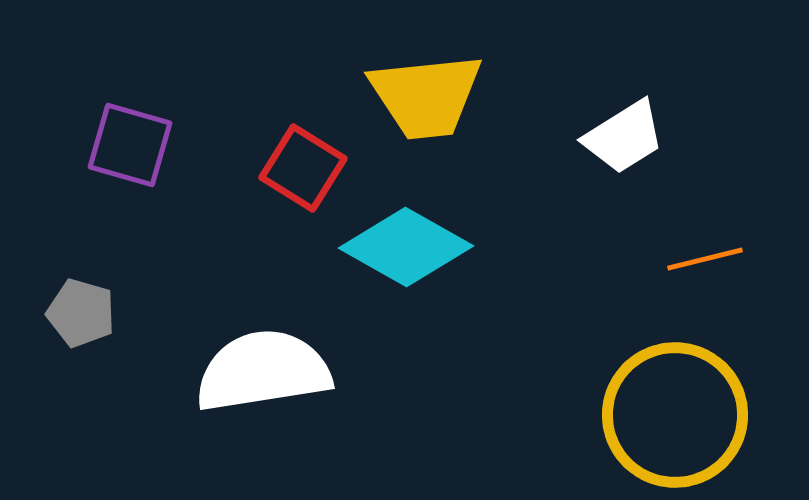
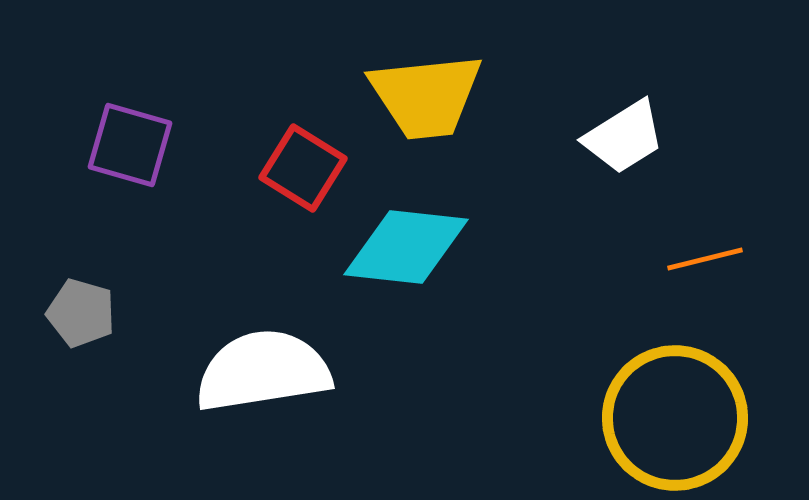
cyan diamond: rotated 23 degrees counterclockwise
yellow circle: moved 3 px down
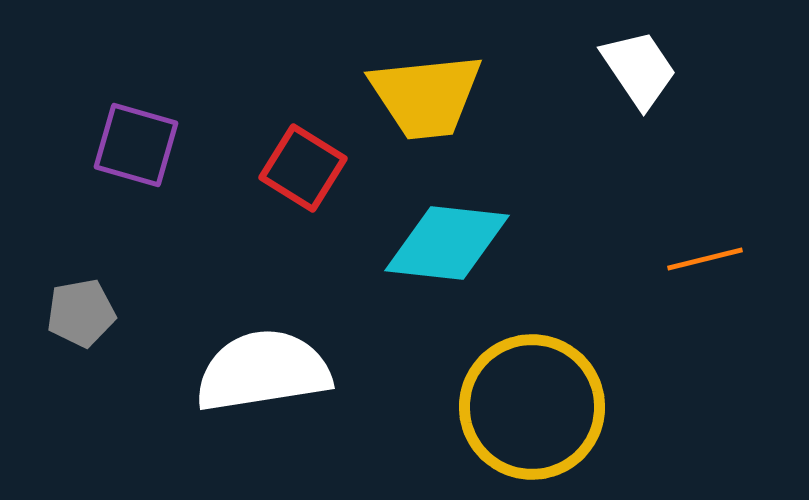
white trapezoid: moved 15 px right, 68 px up; rotated 92 degrees counterclockwise
purple square: moved 6 px right
cyan diamond: moved 41 px right, 4 px up
gray pentagon: rotated 26 degrees counterclockwise
yellow circle: moved 143 px left, 11 px up
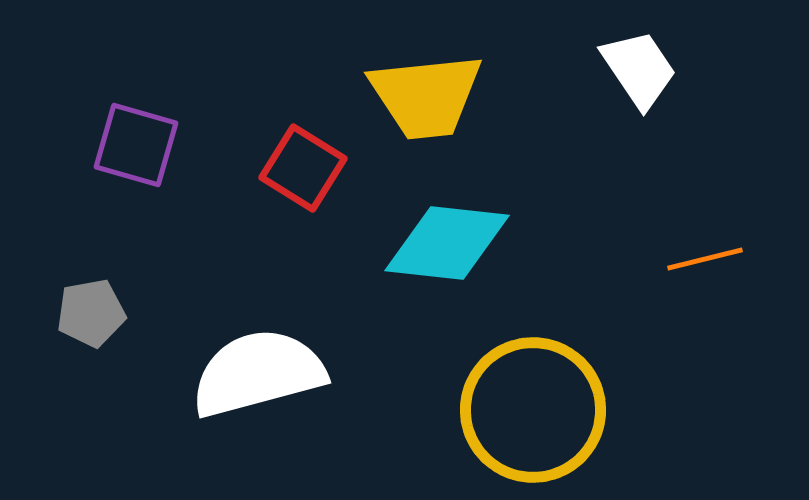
gray pentagon: moved 10 px right
white semicircle: moved 5 px left, 2 px down; rotated 6 degrees counterclockwise
yellow circle: moved 1 px right, 3 px down
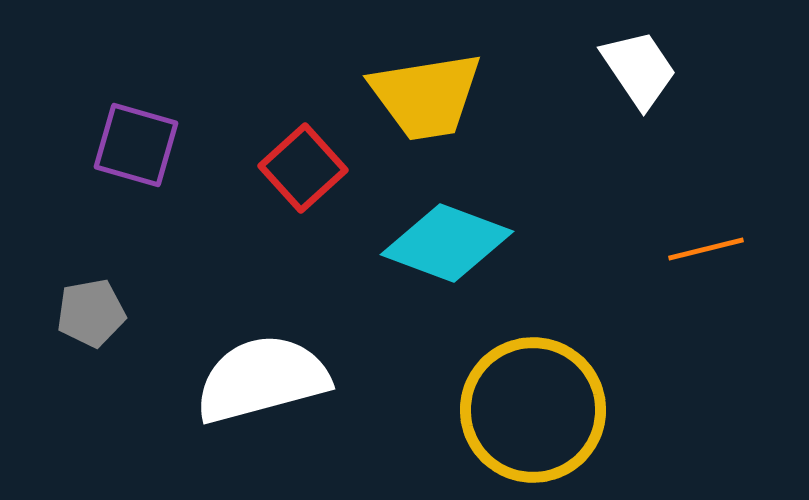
yellow trapezoid: rotated 3 degrees counterclockwise
red square: rotated 16 degrees clockwise
cyan diamond: rotated 14 degrees clockwise
orange line: moved 1 px right, 10 px up
white semicircle: moved 4 px right, 6 px down
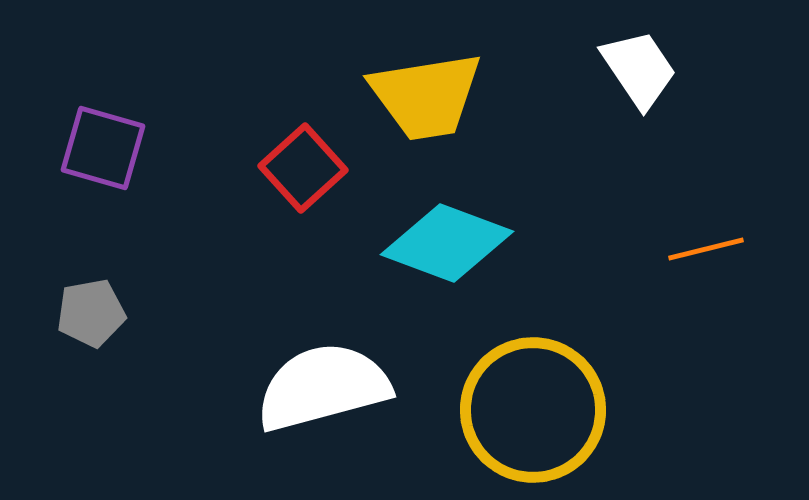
purple square: moved 33 px left, 3 px down
white semicircle: moved 61 px right, 8 px down
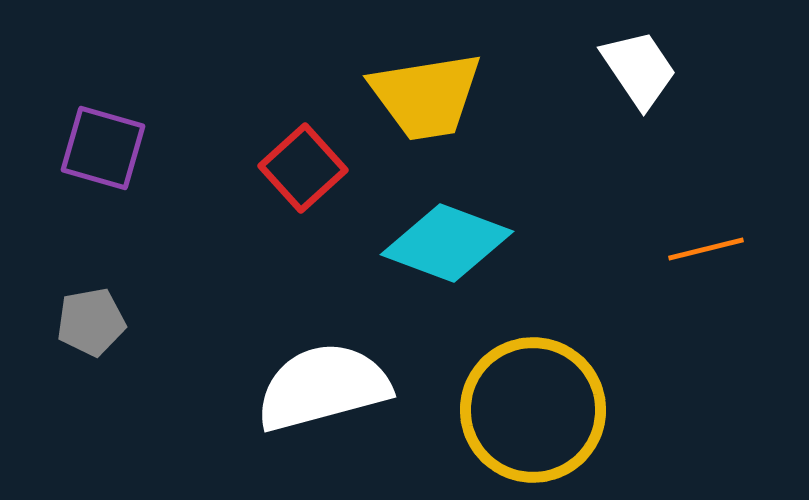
gray pentagon: moved 9 px down
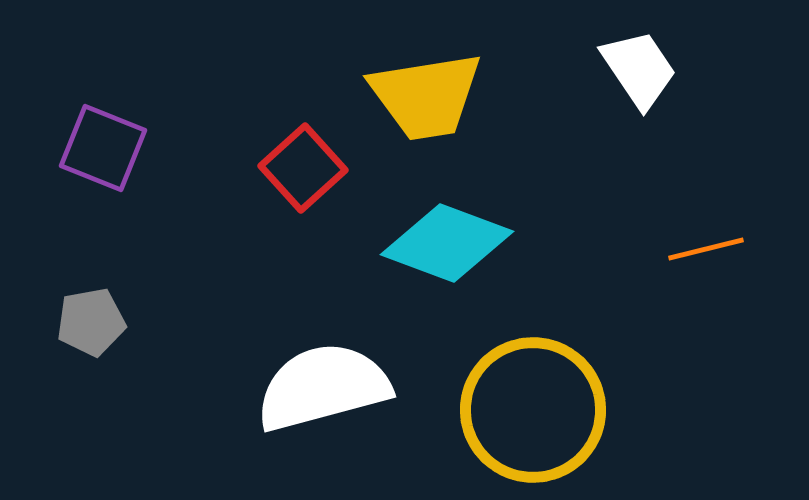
purple square: rotated 6 degrees clockwise
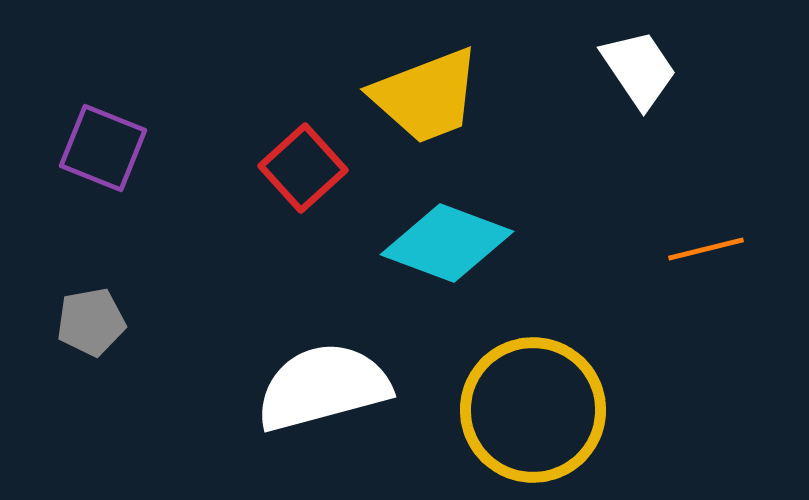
yellow trapezoid: rotated 12 degrees counterclockwise
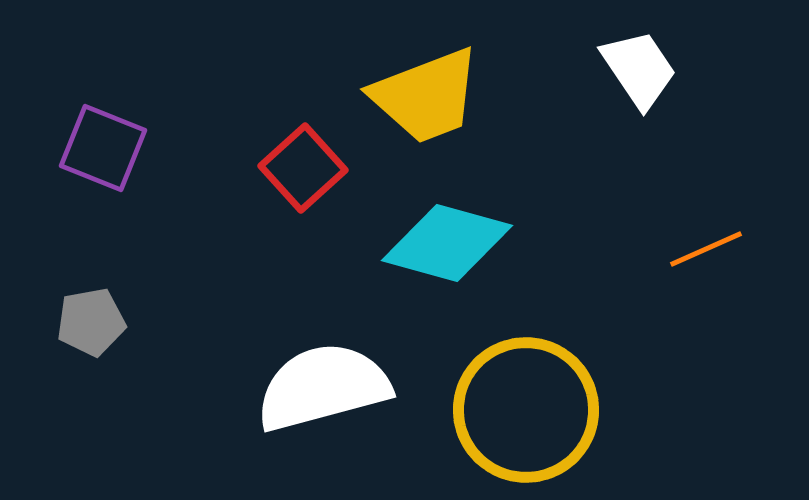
cyan diamond: rotated 5 degrees counterclockwise
orange line: rotated 10 degrees counterclockwise
yellow circle: moved 7 px left
